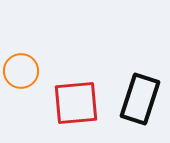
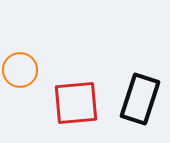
orange circle: moved 1 px left, 1 px up
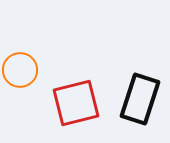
red square: rotated 9 degrees counterclockwise
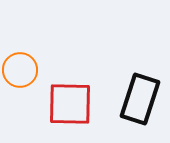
red square: moved 6 px left, 1 px down; rotated 15 degrees clockwise
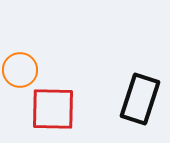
red square: moved 17 px left, 5 px down
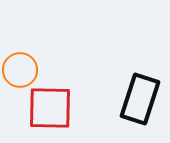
red square: moved 3 px left, 1 px up
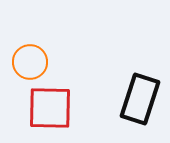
orange circle: moved 10 px right, 8 px up
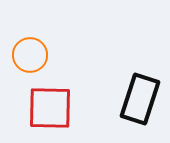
orange circle: moved 7 px up
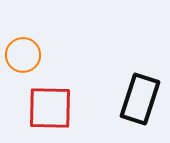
orange circle: moved 7 px left
